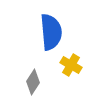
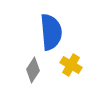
gray diamond: moved 12 px up
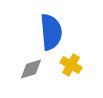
gray diamond: moved 2 px left, 1 px up; rotated 40 degrees clockwise
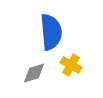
gray diamond: moved 3 px right, 4 px down
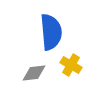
gray diamond: rotated 10 degrees clockwise
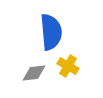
yellow cross: moved 3 px left, 1 px down
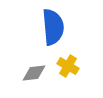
blue semicircle: moved 2 px right, 5 px up
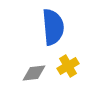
yellow cross: rotated 30 degrees clockwise
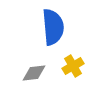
yellow cross: moved 5 px right
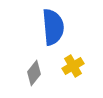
gray diamond: rotated 45 degrees counterclockwise
